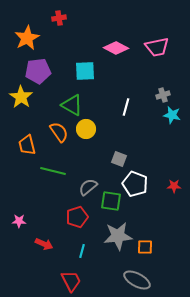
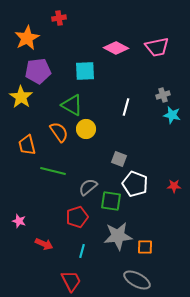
pink star: rotated 16 degrees clockwise
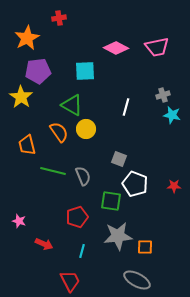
gray semicircle: moved 5 px left, 11 px up; rotated 108 degrees clockwise
red trapezoid: moved 1 px left
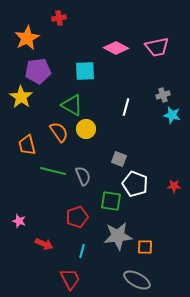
red trapezoid: moved 2 px up
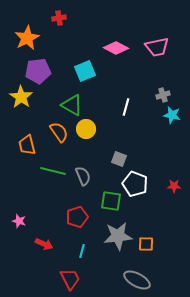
cyan square: rotated 20 degrees counterclockwise
orange square: moved 1 px right, 3 px up
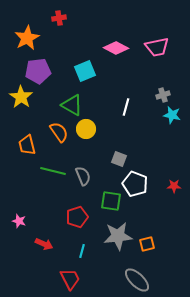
orange square: moved 1 px right; rotated 14 degrees counterclockwise
gray ellipse: rotated 16 degrees clockwise
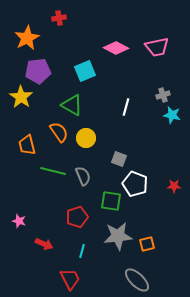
yellow circle: moved 9 px down
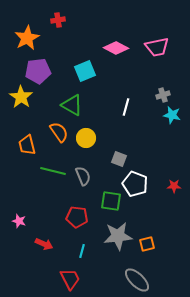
red cross: moved 1 px left, 2 px down
red pentagon: rotated 25 degrees clockwise
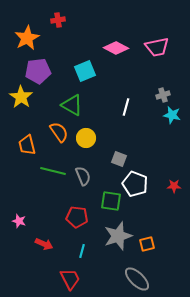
gray star: rotated 12 degrees counterclockwise
gray ellipse: moved 1 px up
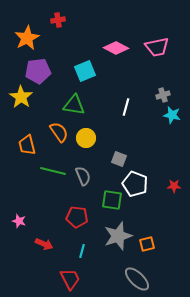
green triangle: moved 2 px right; rotated 20 degrees counterclockwise
green square: moved 1 px right, 1 px up
